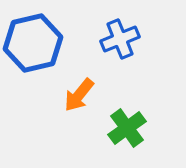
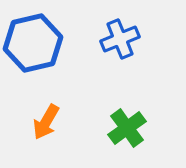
orange arrow: moved 33 px left, 27 px down; rotated 9 degrees counterclockwise
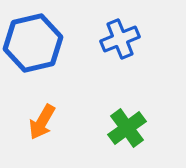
orange arrow: moved 4 px left
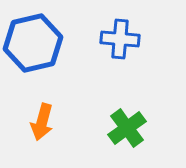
blue cross: rotated 27 degrees clockwise
orange arrow: rotated 15 degrees counterclockwise
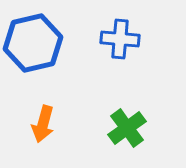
orange arrow: moved 1 px right, 2 px down
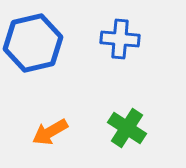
orange arrow: moved 7 px right, 8 px down; rotated 45 degrees clockwise
green cross: rotated 21 degrees counterclockwise
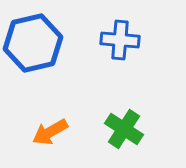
blue cross: moved 1 px down
green cross: moved 3 px left, 1 px down
